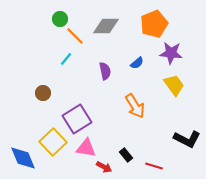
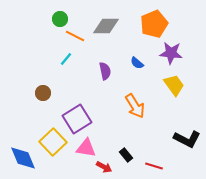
orange line: rotated 18 degrees counterclockwise
blue semicircle: rotated 80 degrees clockwise
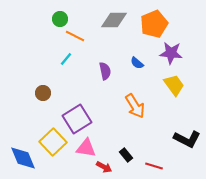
gray diamond: moved 8 px right, 6 px up
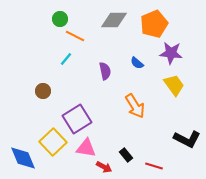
brown circle: moved 2 px up
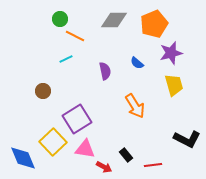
purple star: rotated 20 degrees counterclockwise
cyan line: rotated 24 degrees clockwise
yellow trapezoid: rotated 20 degrees clockwise
pink triangle: moved 1 px left, 1 px down
red line: moved 1 px left, 1 px up; rotated 24 degrees counterclockwise
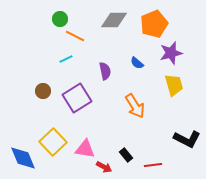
purple square: moved 21 px up
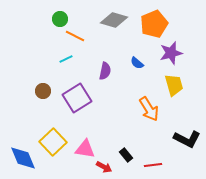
gray diamond: rotated 16 degrees clockwise
purple semicircle: rotated 24 degrees clockwise
orange arrow: moved 14 px right, 3 px down
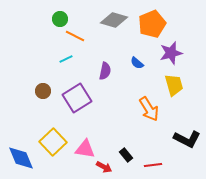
orange pentagon: moved 2 px left
blue diamond: moved 2 px left
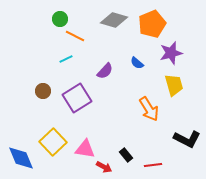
purple semicircle: rotated 30 degrees clockwise
